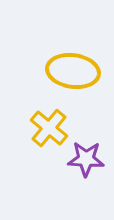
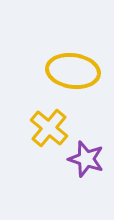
purple star: rotated 15 degrees clockwise
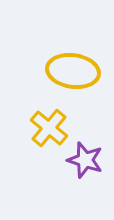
purple star: moved 1 px left, 1 px down
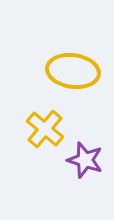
yellow cross: moved 4 px left, 1 px down
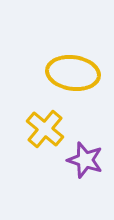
yellow ellipse: moved 2 px down
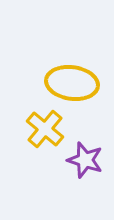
yellow ellipse: moved 1 px left, 10 px down
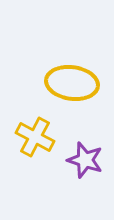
yellow cross: moved 10 px left, 8 px down; rotated 12 degrees counterclockwise
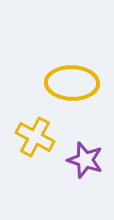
yellow ellipse: rotated 6 degrees counterclockwise
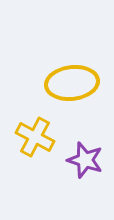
yellow ellipse: rotated 9 degrees counterclockwise
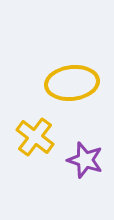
yellow cross: rotated 9 degrees clockwise
